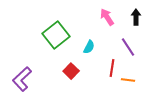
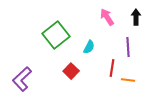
purple line: rotated 30 degrees clockwise
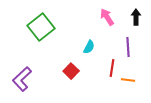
green square: moved 15 px left, 8 px up
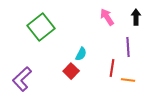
cyan semicircle: moved 8 px left, 7 px down
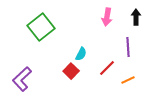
pink arrow: rotated 138 degrees counterclockwise
red line: moved 5 px left; rotated 36 degrees clockwise
orange line: rotated 32 degrees counterclockwise
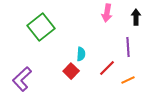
pink arrow: moved 4 px up
cyan semicircle: rotated 24 degrees counterclockwise
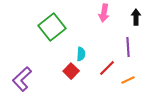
pink arrow: moved 3 px left
green square: moved 11 px right
